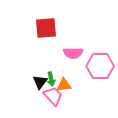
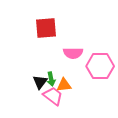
pink trapezoid: rotated 10 degrees counterclockwise
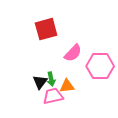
red square: moved 1 px down; rotated 10 degrees counterclockwise
pink semicircle: rotated 48 degrees counterclockwise
orange triangle: moved 3 px right, 1 px down
pink trapezoid: rotated 50 degrees counterclockwise
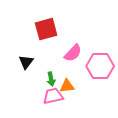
black triangle: moved 14 px left, 20 px up
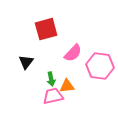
pink hexagon: rotated 8 degrees clockwise
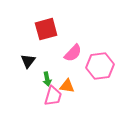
black triangle: moved 2 px right, 1 px up
pink hexagon: rotated 16 degrees counterclockwise
green arrow: moved 4 px left
orange triangle: rotated 14 degrees clockwise
pink trapezoid: rotated 120 degrees clockwise
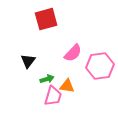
red square: moved 10 px up
green arrow: rotated 96 degrees counterclockwise
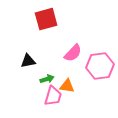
black triangle: rotated 42 degrees clockwise
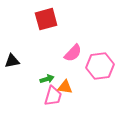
black triangle: moved 16 px left
orange triangle: moved 2 px left, 1 px down
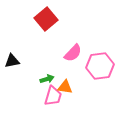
red square: rotated 25 degrees counterclockwise
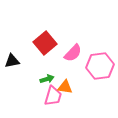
red square: moved 1 px left, 24 px down
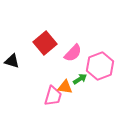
black triangle: rotated 28 degrees clockwise
pink hexagon: rotated 12 degrees counterclockwise
green arrow: moved 33 px right; rotated 16 degrees counterclockwise
